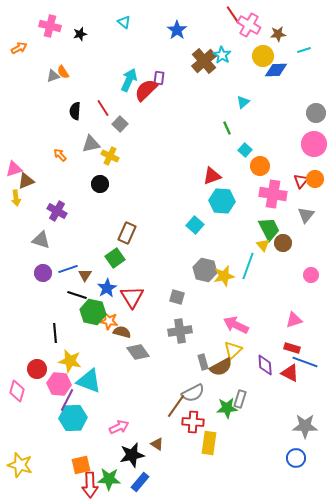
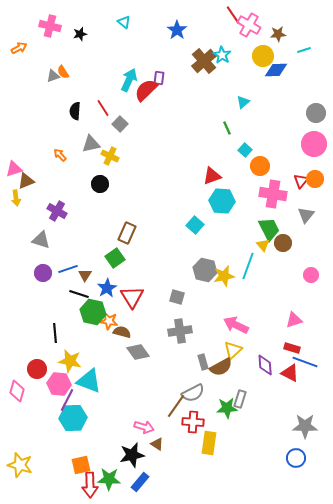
black line at (77, 295): moved 2 px right, 1 px up
pink arrow at (119, 427): moved 25 px right; rotated 42 degrees clockwise
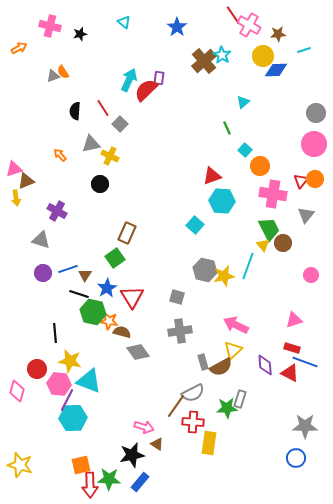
blue star at (177, 30): moved 3 px up
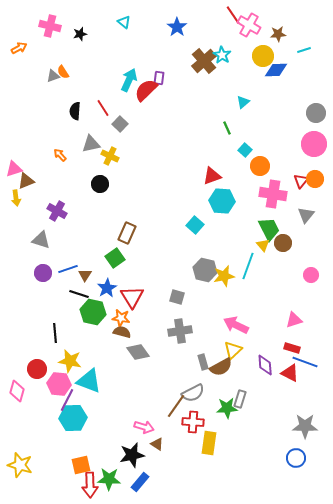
orange star at (109, 321): moved 12 px right, 3 px up
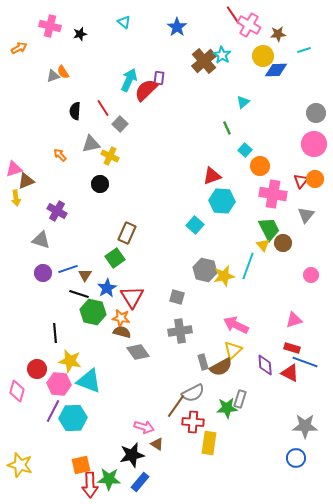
purple line at (67, 400): moved 14 px left, 11 px down
